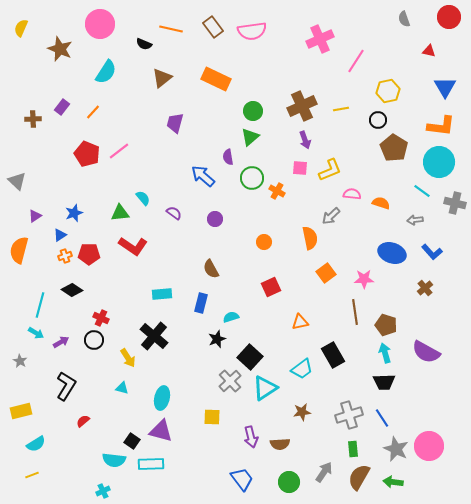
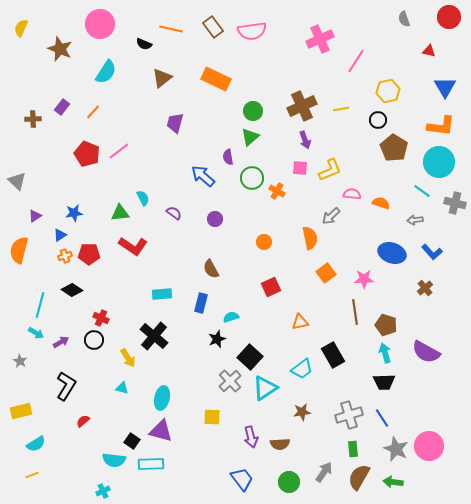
cyan semicircle at (143, 198): rotated 14 degrees clockwise
blue star at (74, 213): rotated 12 degrees clockwise
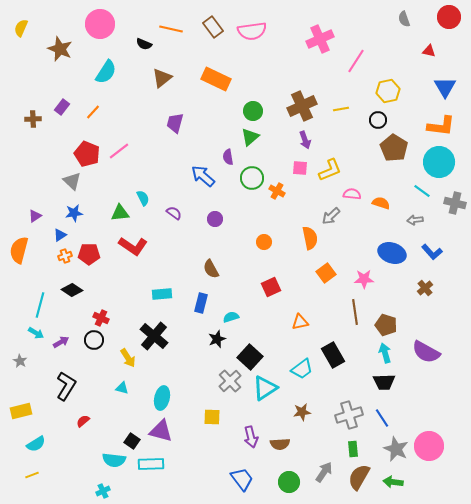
gray triangle at (17, 181): moved 55 px right
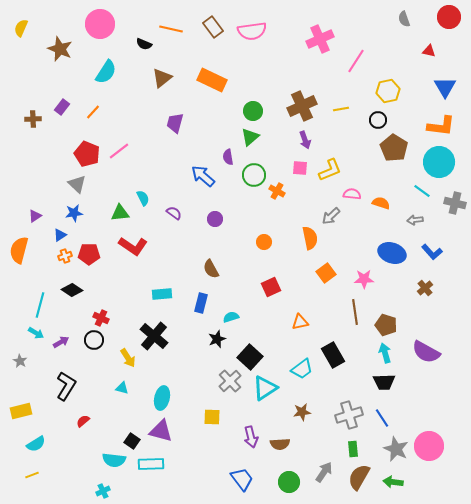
orange rectangle at (216, 79): moved 4 px left, 1 px down
green circle at (252, 178): moved 2 px right, 3 px up
gray triangle at (72, 181): moved 5 px right, 3 px down
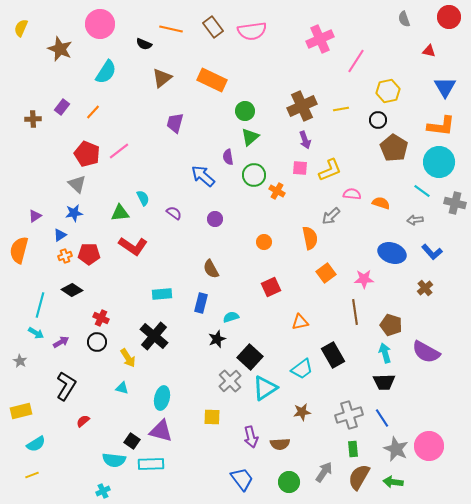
green circle at (253, 111): moved 8 px left
brown pentagon at (386, 325): moved 5 px right
black circle at (94, 340): moved 3 px right, 2 px down
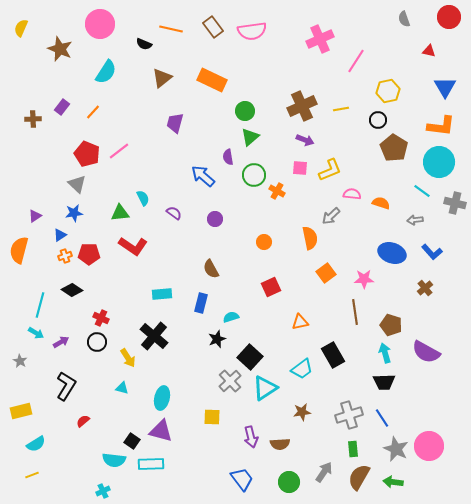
purple arrow at (305, 140): rotated 48 degrees counterclockwise
